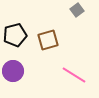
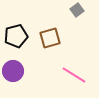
black pentagon: moved 1 px right, 1 px down
brown square: moved 2 px right, 2 px up
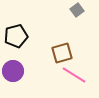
brown square: moved 12 px right, 15 px down
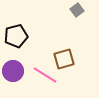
brown square: moved 2 px right, 6 px down
pink line: moved 29 px left
